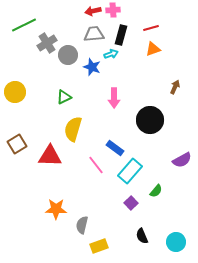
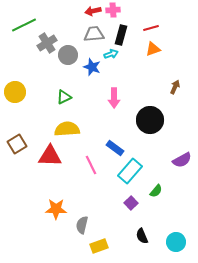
yellow semicircle: moved 6 px left; rotated 70 degrees clockwise
pink line: moved 5 px left; rotated 12 degrees clockwise
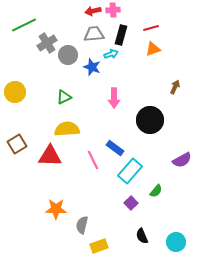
pink line: moved 2 px right, 5 px up
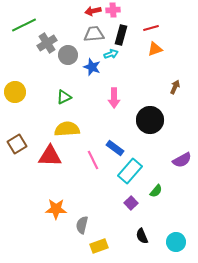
orange triangle: moved 2 px right
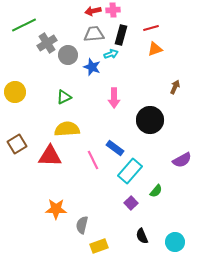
cyan circle: moved 1 px left
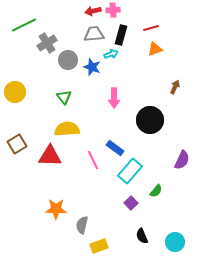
gray circle: moved 5 px down
green triangle: rotated 42 degrees counterclockwise
purple semicircle: rotated 36 degrees counterclockwise
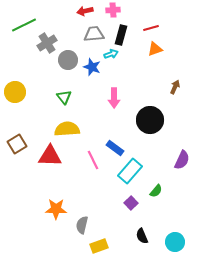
red arrow: moved 8 px left
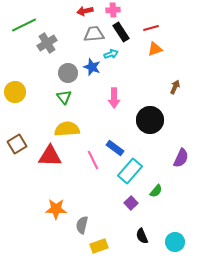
black rectangle: moved 3 px up; rotated 48 degrees counterclockwise
gray circle: moved 13 px down
purple semicircle: moved 1 px left, 2 px up
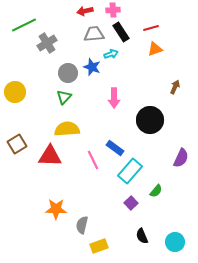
green triangle: rotated 21 degrees clockwise
